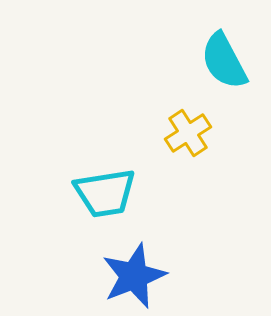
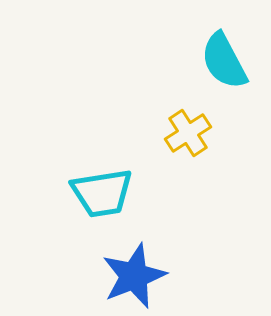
cyan trapezoid: moved 3 px left
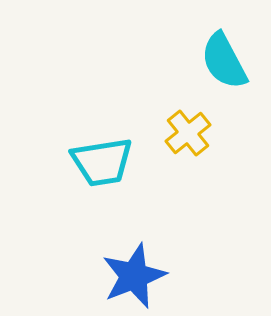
yellow cross: rotated 6 degrees counterclockwise
cyan trapezoid: moved 31 px up
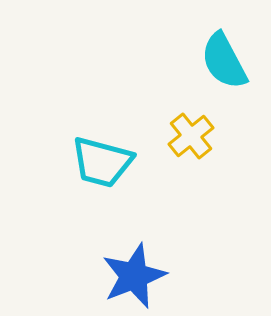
yellow cross: moved 3 px right, 3 px down
cyan trapezoid: rotated 24 degrees clockwise
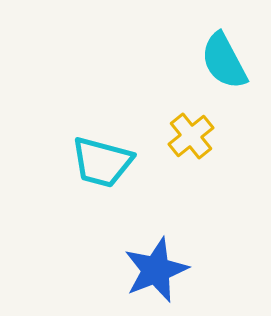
blue star: moved 22 px right, 6 px up
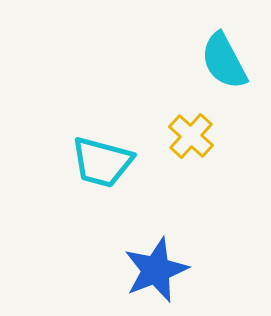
yellow cross: rotated 9 degrees counterclockwise
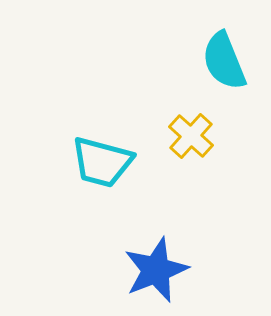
cyan semicircle: rotated 6 degrees clockwise
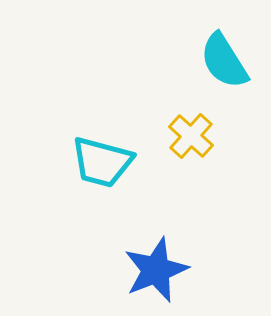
cyan semicircle: rotated 10 degrees counterclockwise
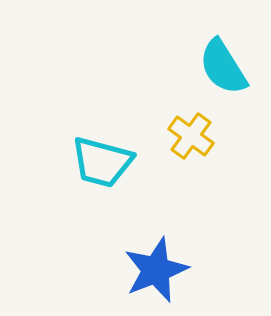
cyan semicircle: moved 1 px left, 6 px down
yellow cross: rotated 6 degrees counterclockwise
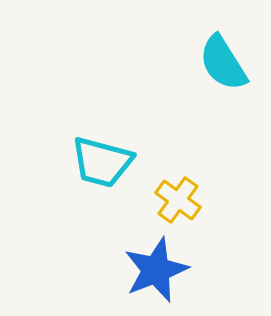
cyan semicircle: moved 4 px up
yellow cross: moved 13 px left, 64 px down
